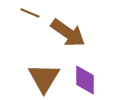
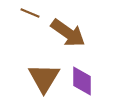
purple diamond: moved 3 px left, 1 px down
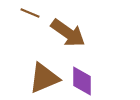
brown triangle: rotated 36 degrees clockwise
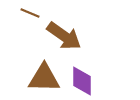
brown arrow: moved 4 px left, 3 px down
brown triangle: rotated 24 degrees clockwise
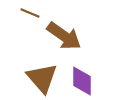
brown triangle: moved 2 px left; rotated 48 degrees clockwise
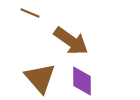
brown arrow: moved 7 px right, 5 px down
brown triangle: moved 2 px left
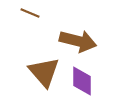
brown arrow: moved 7 px right; rotated 21 degrees counterclockwise
brown triangle: moved 4 px right, 6 px up
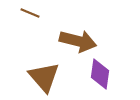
brown triangle: moved 5 px down
purple diamond: moved 18 px right, 7 px up; rotated 8 degrees clockwise
